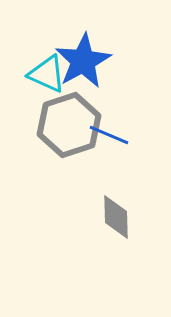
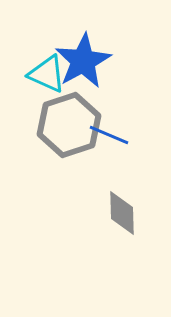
gray diamond: moved 6 px right, 4 px up
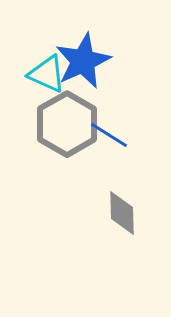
blue star: rotated 4 degrees clockwise
gray hexagon: moved 2 px left, 1 px up; rotated 12 degrees counterclockwise
blue line: rotated 9 degrees clockwise
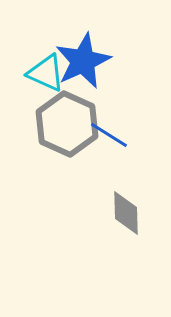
cyan triangle: moved 1 px left, 1 px up
gray hexagon: rotated 6 degrees counterclockwise
gray diamond: moved 4 px right
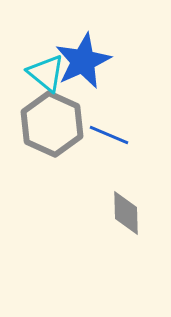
cyan triangle: rotated 15 degrees clockwise
gray hexagon: moved 15 px left
blue line: rotated 9 degrees counterclockwise
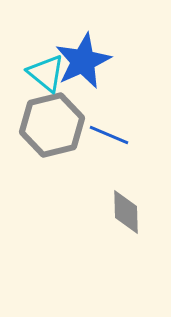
gray hexagon: moved 1 px down; rotated 22 degrees clockwise
gray diamond: moved 1 px up
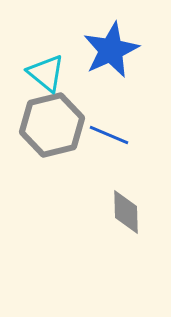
blue star: moved 28 px right, 11 px up
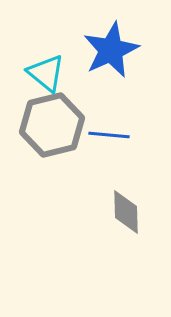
blue line: rotated 18 degrees counterclockwise
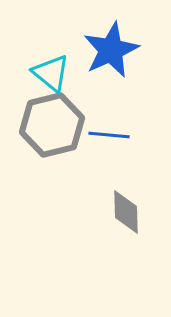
cyan triangle: moved 5 px right
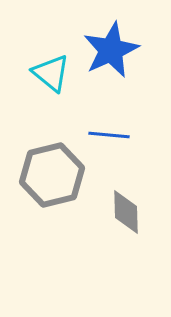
gray hexagon: moved 50 px down
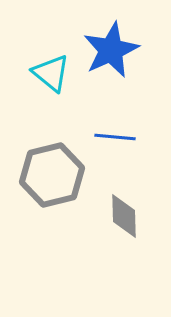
blue line: moved 6 px right, 2 px down
gray diamond: moved 2 px left, 4 px down
